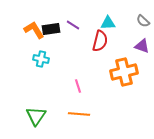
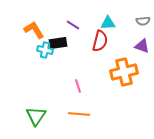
gray semicircle: rotated 48 degrees counterclockwise
black rectangle: moved 7 px right, 14 px down
cyan cross: moved 4 px right, 9 px up
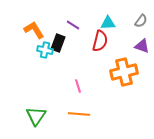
gray semicircle: moved 2 px left; rotated 48 degrees counterclockwise
black rectangle: rotated 60 degrees counterclockwise
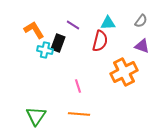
orange cross: rotated 12 degrees counterclockwise
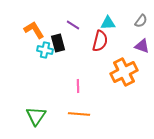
black rectangle: rotated 36 degrees counterclockwise
pink line: rotated 16 degrees clockwise
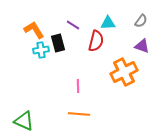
red semicircle: moved 4 px left
cyan cross: moved 4 px left; rotated 21 degrees counterclockwise
green triangle: moved 12 px left, 5 px down; rotated 40 degrees counterclockwise
